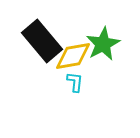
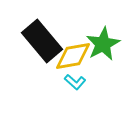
cyan L-shape: rotated 125 degrees clockwise
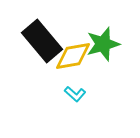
green star: rotated 12 degrees clockwise
cyan L-shape: moved 12 px down
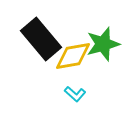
black rectangle: moved 1 px left, 2 px up
